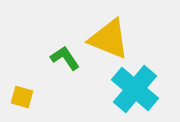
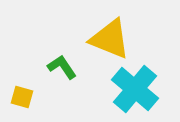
yellow triangle: moved 1 px right
green L-shape: moved 3 px left, 9 px down
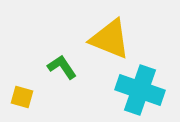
cyan cross: moved 5 px right, 1 px down; rotated 21 degrees counterclockwise
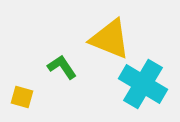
cyan cross: moved 3 px right, 6 px up; rotated 12 degrees clockwise
